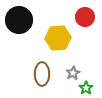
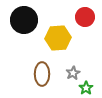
black circle: moved 5 px right
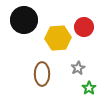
red circle: moved 1 px left, 10 px down
gray star: moved 5 px right, 5 px up
green star: moved 3 px right
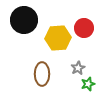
red circle: moved 1 px down
green star: moved 1 px left, 4 px up; rotated 16 degrees clockwise
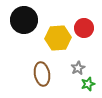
brown ellipse: rotated 10 degrees counterclockwise
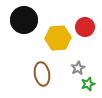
red circle: moved 1 px right, 1 px up
